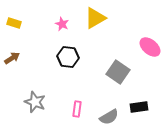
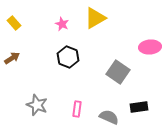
yellow rectangle: rotated 32 degrees clockwise
pink ellipse: rotated 45 degrees counterclockwise
black hexagon: rotated 15 degrees clockwise
gray star: moved 2 px right, 3 px down
gray semicircle: rotated 126 degrees counterclockwise
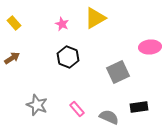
gray square: rotated 30 degrees clockwise
pink rectangle: rotated 49 degrees counterclockwise
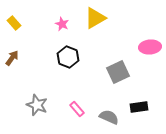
brown arrow: rotated 21 degrees counterclockwise
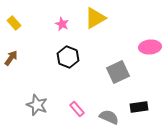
brown arrow: moved 1 px left
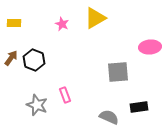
yellow rectangle: rotated 48 degrees counterclockwise
black hexagon: moved 34 px left, 3 px down
gray square: rotated 20 degrees clockwise
pink rectangle: moved 12 px left, 14 px up; rotated 21 degrees clockwise
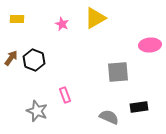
yellow rectangle: moved 3 px right, 4 px up
pink ellipse: moved 2 px up
gray star: moved 6 px down
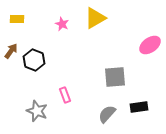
pink ellipse: rotated 30 degrees counterclockwise
brown arrow: moved 7 px up
gray square: moved 3 px left, 5 px down
gray semicircle: moved 2 px left, 3 px up; rotated 72 degrees counterclockwise
